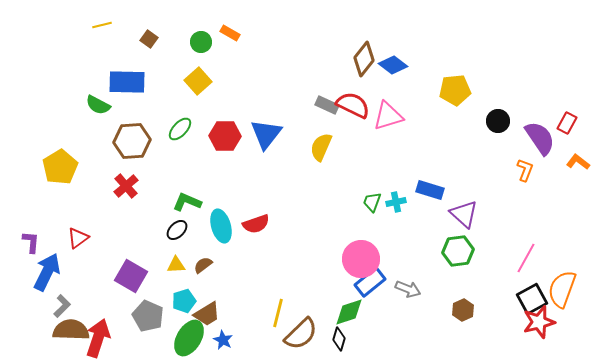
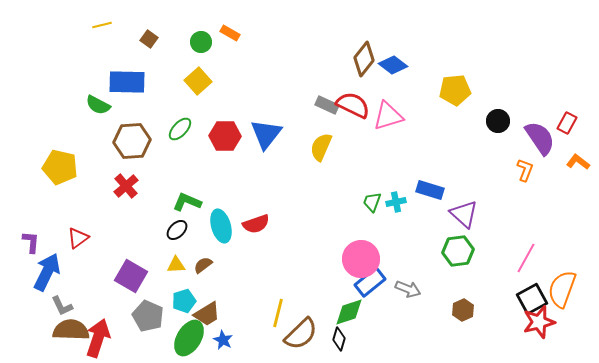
yellow pentagon at (60, 167): rotated 28 degrees counterclockwise
gray L-shape at (62, 306): rotated 110 degrees clockwise
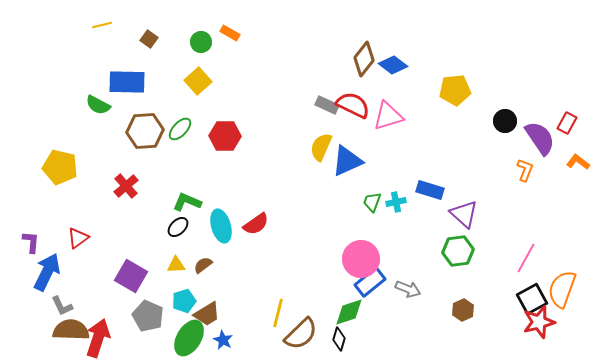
black circle at (498, 121): moved 7 px right
blue triangle at (266, 134): moved 81 px right, 27 px down; rotated 28 degrees clockwise
brown hexagon at (132, 141): moved 13 px right, 10 px up
red semicircle at (256, 224): rotated 16 degrees counterclockwise
black ellipse at (177, 230): moved 1 px right, 3 px up
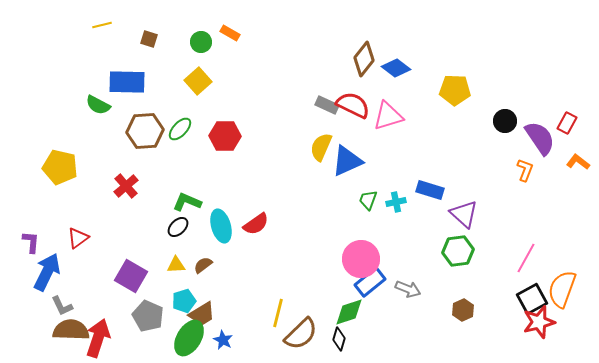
brown square at (149, 39): rotated 18 degrees counterclockwise
blue diamond at (393, 65): moved 3 px right, 3 px down
yellow pentagon at (455, 90): rotated 8 degrees clockwise
green trapezoid at (372, 202): moved 4 px left, 2 px up
brown trapezoid at (207, 314): moved 5 px left
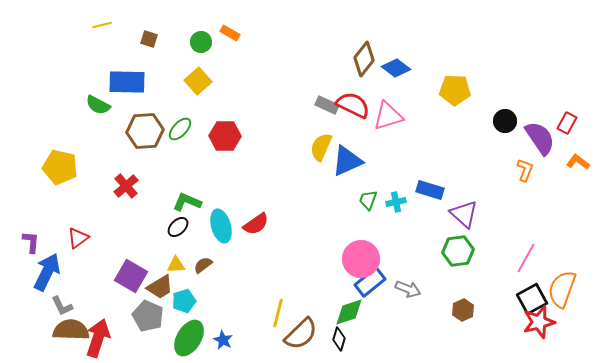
brown trapezoid at (202, 314): moved 42 px left, 27 px up
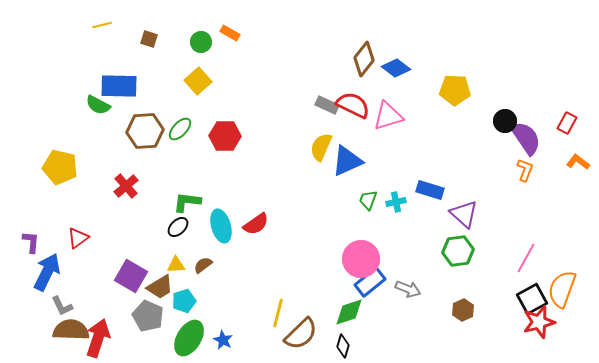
blue rectangle at (127, 82): moved 8 px left, 4 px down
purple semicircle at (540, 138): moved 14 px left
green L-shape at (187, 202): rotated 16 degrees counterclockwise
black diamond at (339, 339): moved 4 px right, 7 px down
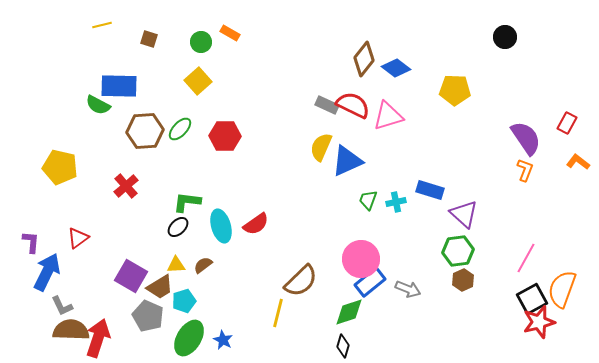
black circle at (505, 121): moved 84 px up
brown hexagon at (463, 310): moved 30 px up
brown semicircle at (301, 334): moved 53 px up
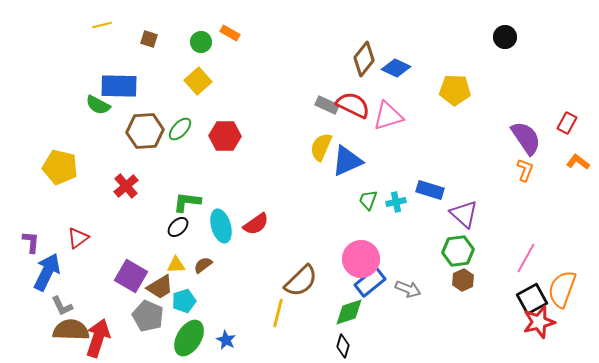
blue diamond at (396, 68): rotated 12 degrees counterclockwise
blue star at (223, 340): moved 3 px right
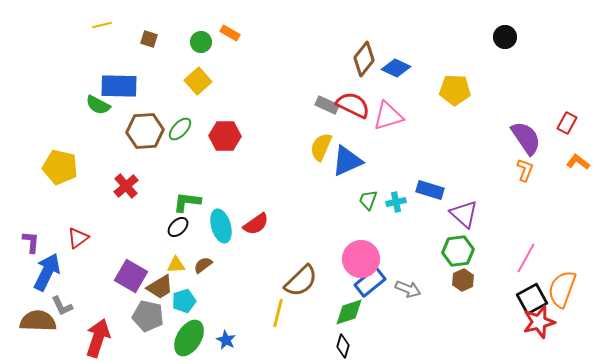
gray pentagon at (148, 316): rotated 12 degrees counterclockwise
brown semicircle at (71, 330): moved 33 px left, 9 px up
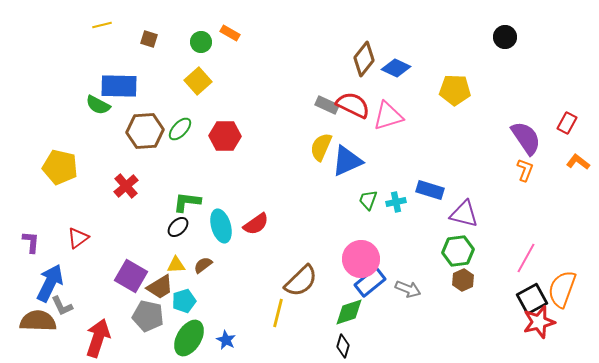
purple triangle at (464, 214): rotated 28 degrees counterclockwise
blue arrow at (47, 272): moved 3 px right, 11 px down
